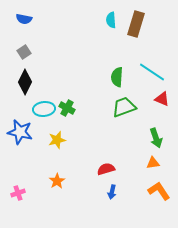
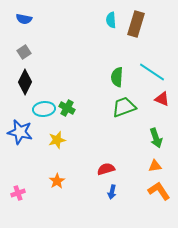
orange triangle: moved 2 px right, 3 px down
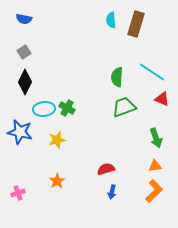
orange L-shape: moved 5 px left; rotated 80 degrees clockwise
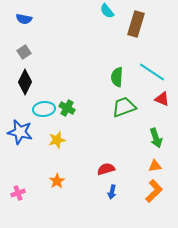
cyan semicircle: moved 4 px left, 9 px up; rotated 35 degrees counterclockwise
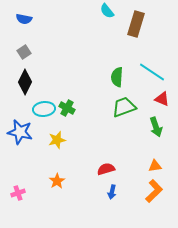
green arrow: moved 11 px up
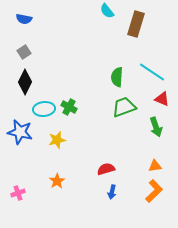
green cross: moved 2 px right, 1 px up
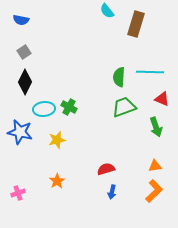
blue semicircle: moved 3 px left, 1 px down
cyan line: moved 2 px left; rotated 32 degrees counterclockwise
green semicircle: moved 2 px right
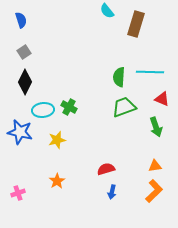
blue semicircle: rotated 119 degrees counterclockwise
cyan ellipse: moved 1 px left, 1 px down
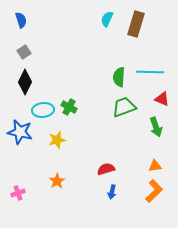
cyan semicircle: moved 8 px down; rotated 63 degrees clockwise
